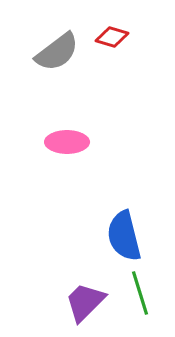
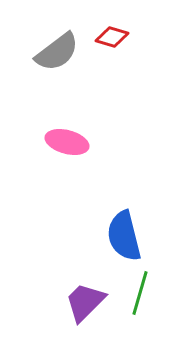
pink ellipse: rotated 15 degrees clockwise
green line: rotated 33 degrees clockwise
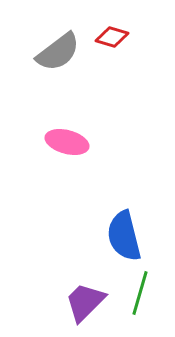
gray semicircle: moved 1 px right
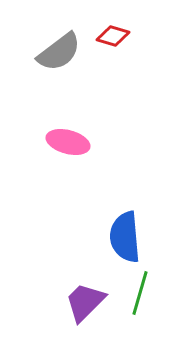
red diamond: moved 1 px right, 1 px up
gray semicircle: moved 1 px right
pink ellipse: moved 1 px right
blue semicircle: moved 1 px right, 1 px down; rotated 9 degrees clockwise
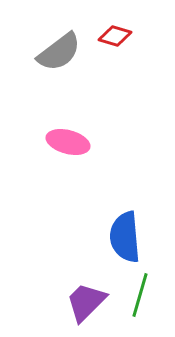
red diamond: moved 2 px right
green line: moved 2 px down
purple trapezoid: moved 1 px right
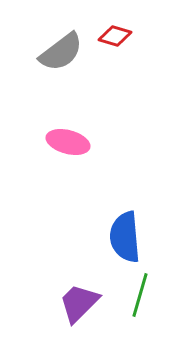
gray semicircle: moved 2 px right
purple trapezoid: moved 7 px left, 1 px down
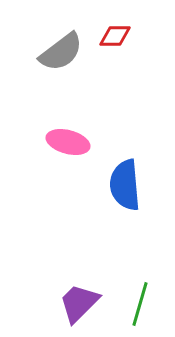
red diamond: rotated 16 degrees counterclockwise
blue semicircle: moved 52 px up
green line: moved 9 px down
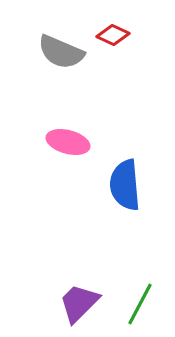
red diamond: moved 2 px left, 1 px up; rotated 24 degrees clockwise
gray semicircle: rotated 60 degrees clockwise
green line: rotated 12 degrees clockwise
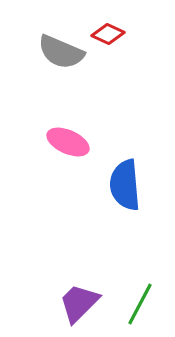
red diamond: moved 5 px left, 1 px up
pink ellipse: rotated 9 degrees clockwise
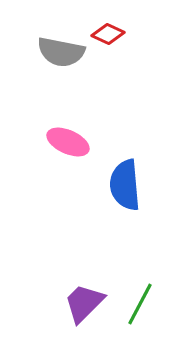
gray semicircle: rotated 12 degrees counterclockwise
purple trapezoid: moved 5 px right
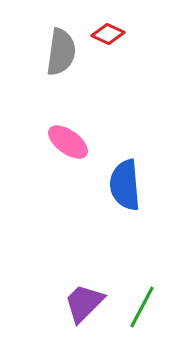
gray semicircle: rotated 93 degrees counterclockwise
pink ellipse: rotated 12 degrees clockwise
green line: moved 2 px right, 3 px down
